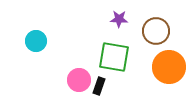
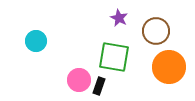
purple star: moved 1 px up; rotated 24 degrees clockwise
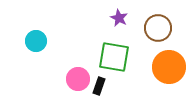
brown circle: moved 2 px right, 3 px up
pink circle: moved 1 px left, 1 px up
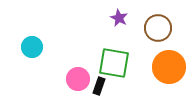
cyan circle: moved 4 px left, 6 px down
green square: moved 6 px down
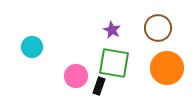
purple star: moved 7 px left, 12 px down
orange circle: moved 2 px left, 1 px down
pink circle: moved 2 px left, 3 px up
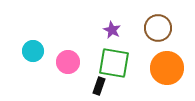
cyan circle: moved 1 px right, 4 px down
pink circle: moved 8 px left, 14 px up
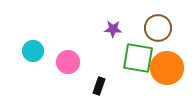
purple star: moved 1 px right, 1 px up; rotated 24 degrees counterclockwise
green square: moved 24 px right, 5 px up
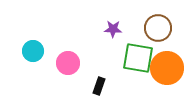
pink circle: moved 1 px down
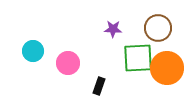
green square: rotated 12 degrees counterclockwise
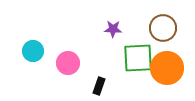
brown circle: moved 5 px right
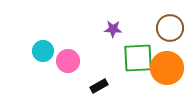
brown circle: moved 7 px right
cyan circle: moved 10 px right
pink circle: moved 2 px up
black rectangle: rotated 42 degrees clockwise
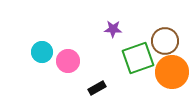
brown circle: moved 5 px left, 13 px down
cyan circle: moved 1 px left, 1 px down
green square: rotated 16 degrees counterclockwise
orange circle: moved 5 px right, 4 px down
black rectangle: moved 2 px left, 2 px down
